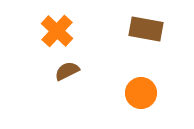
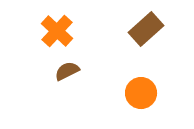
brown rectangle: rotated 52 degrees counterclockwise
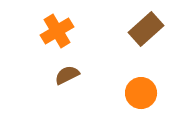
orange cross: rotated 16 degrees clockwise
brown semicircle: moved 4 px down
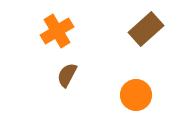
brown semicircle: rotated 35 degrees counterclockwise
orange circle: moved 5 px left, 2 px down
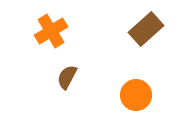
orange cross: moved 6 px left
brown semicircle: moved 2 px down
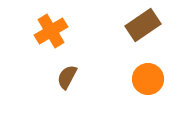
brown rectangle: moved 3 px left, 4 px up; rotated 8 degrees clockwise
orange circle: moved 12 px right, 16 px up
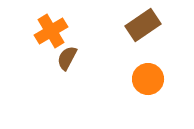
brown semicircle: moved 19 px up
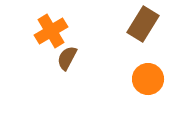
brown rectangle: moved 1 px up; rotated 24 degrees counterclockwise
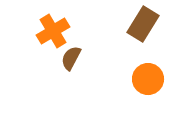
orange cross: moved 2 px right
brown semicircle: moved 4 px right
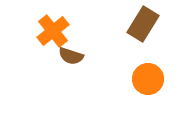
orange cross: rotated 8 degrees counterclockwise
brown semicircle: moved 2 px up; rotated 100 degrees counterclockwise
